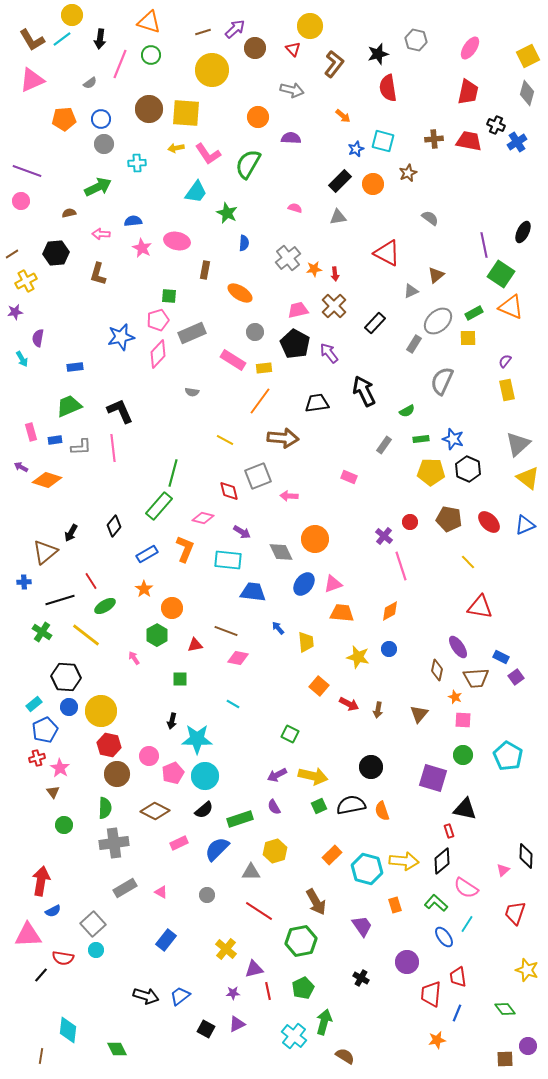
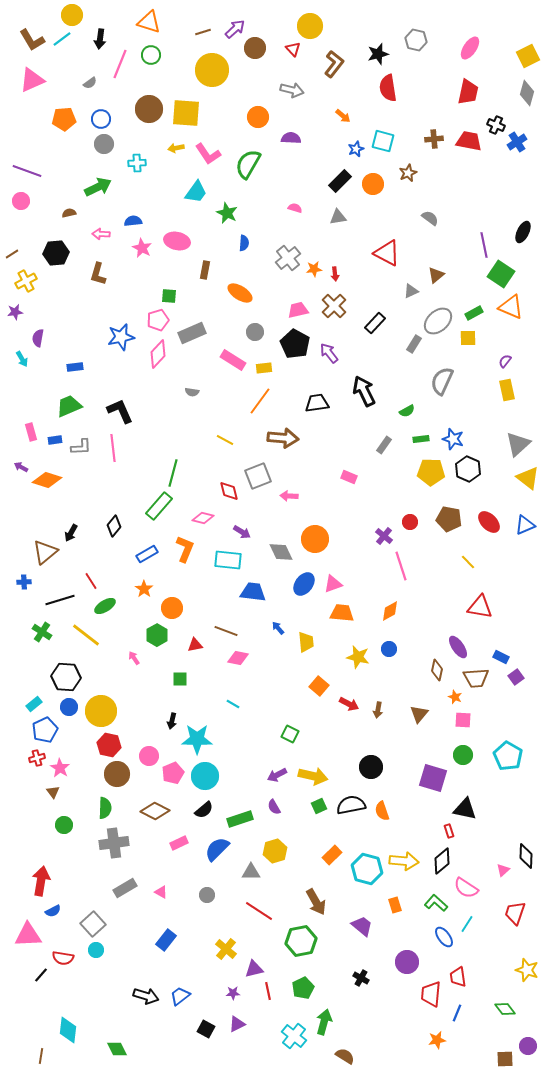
purple trapezoid at (362, 926): rotated 15 degrees counterclockwise
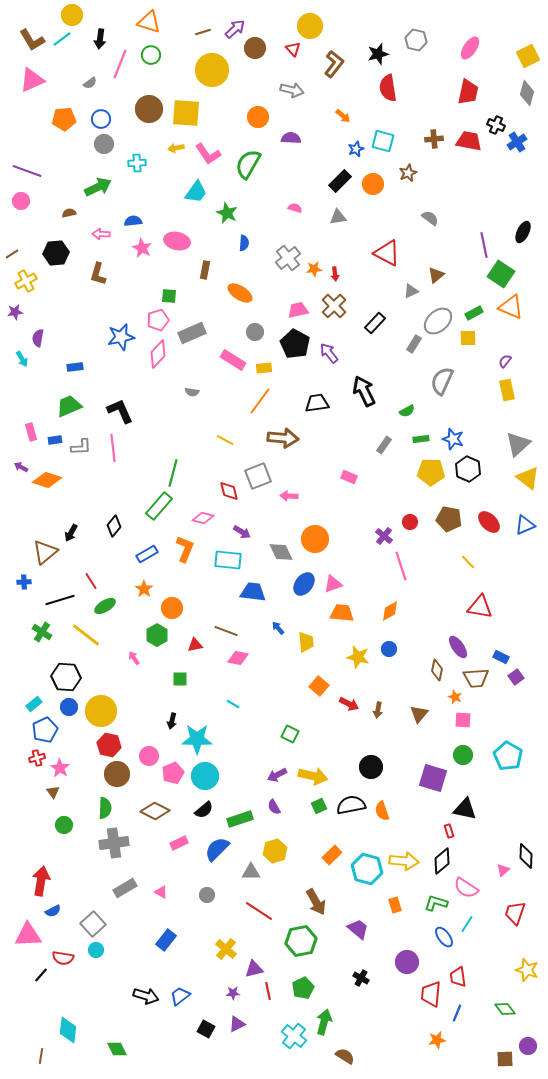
green L-shape at (436, 903): rotated 25 degrees counterclockwise
purple trapezoid at (362, 926): moved 4 px left, 3 px down
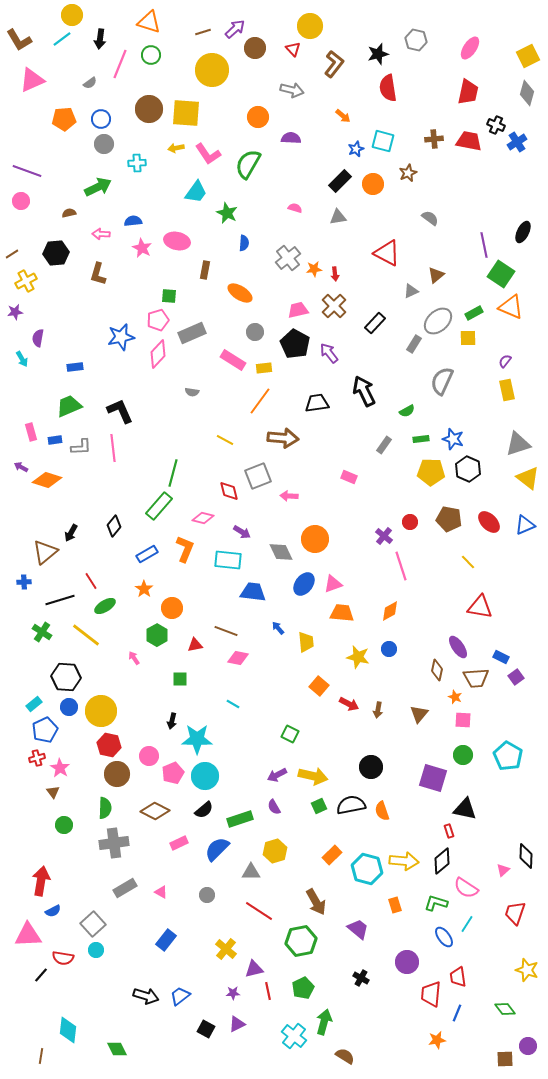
brown L-shape at (32, 40): moved 13 px left
gray triangle at (518, 444): rotated 24 degrees clockwise
